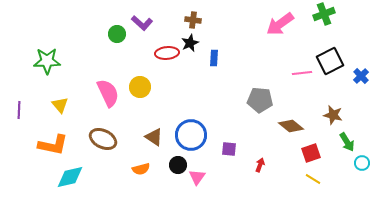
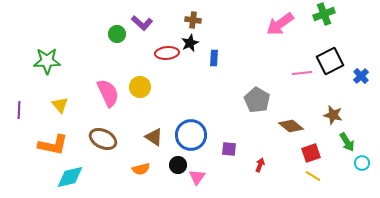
gray pentagon: moved 3 px left; rotated 25 degrees clockwise
yellow line: moved 3 px up
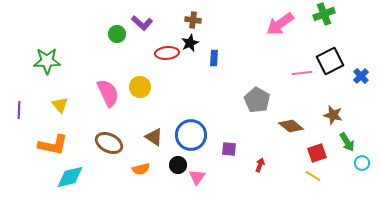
brown ellipse: moved 6 px right, 4 px down
red square: moved 6 px right
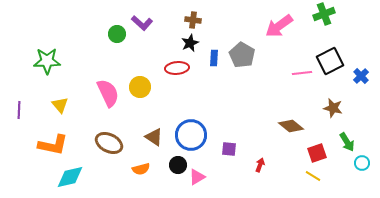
pink arrow: moved 1 px left, 2 px down
red ellipse: moved 10 px right, 15 px down
gray pentagon: moved 15 px left, 45 px up
brown star: moved 7 px up
pink triangle: rotated 24 degrees clockwise
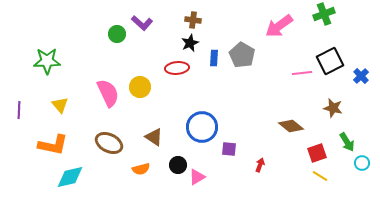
blue circle: moved 11 px right, 8 px up
yellow line: moved 7 px right
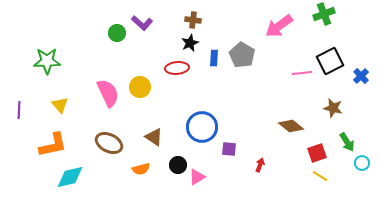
green circle: moved 1 px up
orange L-shape: rotated 24 degrees counterclockwise
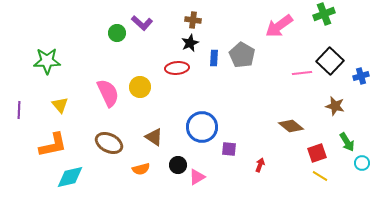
black square: rotated 20 degrees counterclockwise
blue cross: rotated 28 degrees clockwise
brown star: moved 2 px right, 2 px up
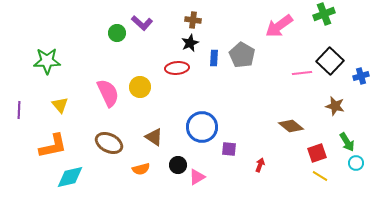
orange L-shape: moved 1 px down
cyan circle: moved 6 px left
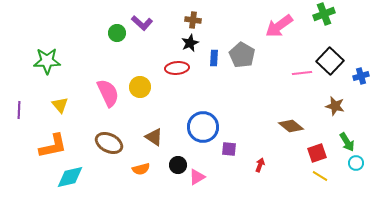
blue circle: moved 1 px right
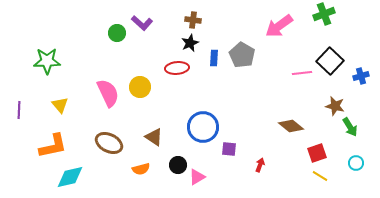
green arrow: moved 3 px right, 15 px up
